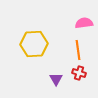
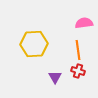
red cross: moved 1 px left, 2 px up
purple triangle: moved 1 px left, 2 px up
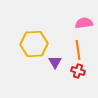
purple triangle: moved 15 px up
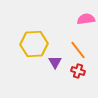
pink semicircle: moved 2 px right, 4 px up
orange line: rotated 30 degrees counterclockwise
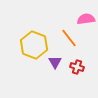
yellow hexagon: moved 1 px down; rotated 24 degrees clockwise
orange line: moved 9 px left, 12 px up
red cross: moved 1 px left, 4 px up
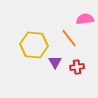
pink semicircle: moved 1 px left
yellow hexagon: rotated 16 degrees counterclockwise
red cross: rotated 24 degrees counterclockwise
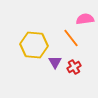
orange line: moved 2 px right
red cross: moved 3 px left; rotated 24 degrees counterclockwise
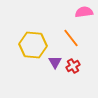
pink semicircle: moved 1 px left, 7 px up
yellow hexagon: moved 1 px left
red cross: moved 1 px left, 1 px up
